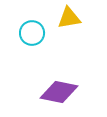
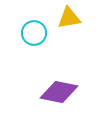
cyan circle: moved 2 px right
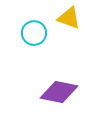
yellow triangle: rotated 30 degrees clockwise
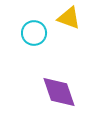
purple diamond: rotated 60 degrees clockwise
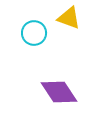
purple diamond: rotated 15 degrees counterclockwise
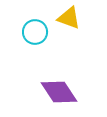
cyan circle: moved 1 px right, 1 px up
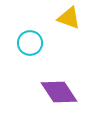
cyan circle: moved 5 px left, 11 px down
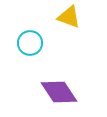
yellow triangle: moved 1 px up
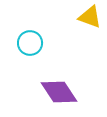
yellow triangle: moved 21 px right
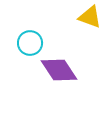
purple diamond: moved 22 px up
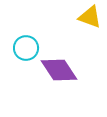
cyan circle: moved 4 px left, 5 px down
